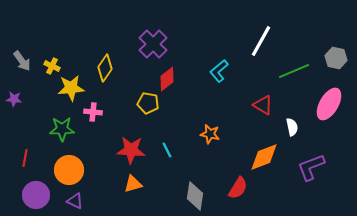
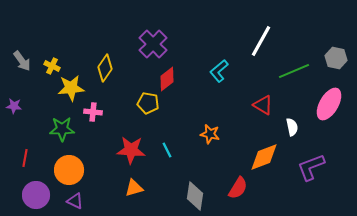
purple star: moved 7 px down
orange triangle: moved 1 px right, 4 px down
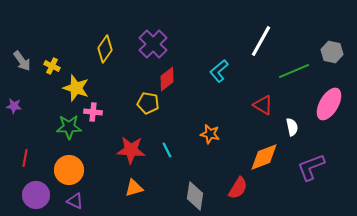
gray hexagon: moved 4 px left, 6 px up
yellow diamond: moved 19 px up
yellow star: moved 5 px right; rotated 24 degrees clockwise
green star: moved 7 px right, 2 px up
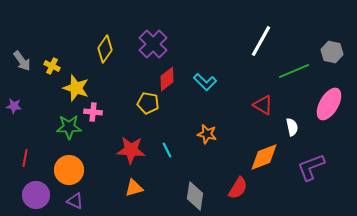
cyan L-shape: moved 14 px left, 11 px down; rotated 95 degrees counterclockwise
orange star: moved 3 px left
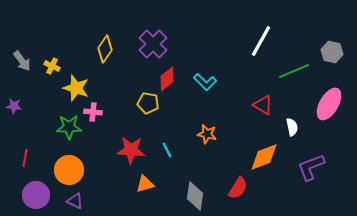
orange triangle: moved 11 px right, 4 px up
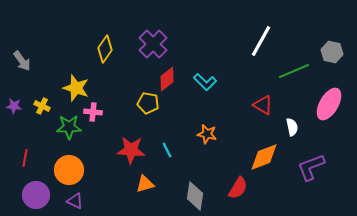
yellow cross: moved 10 px left, 40 px down
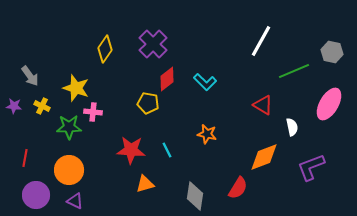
gray arrow: moved 8 px right, 15 px down
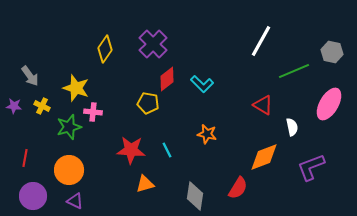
cyan L-shape: moved 3 px left, 2 px down
green star: rotated 15 degrees counterclockwise
purple circle: moved 3 px left, 1 px down
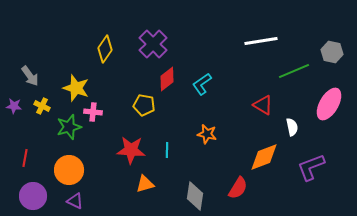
white line: rotated 52 degrees clockwise
cyan L-shape: rotated 100 degrees clockwise
yellow pentagon: moved 4 px left, 2 px down
cyan line: rotated 28 degrees clockwise
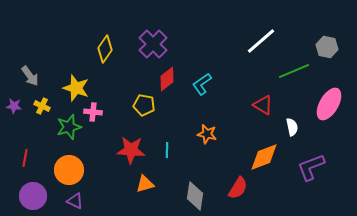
white line: rotated 32 degrees counterclockwise
gray hexagon: moved 5 px left, 5 px up
